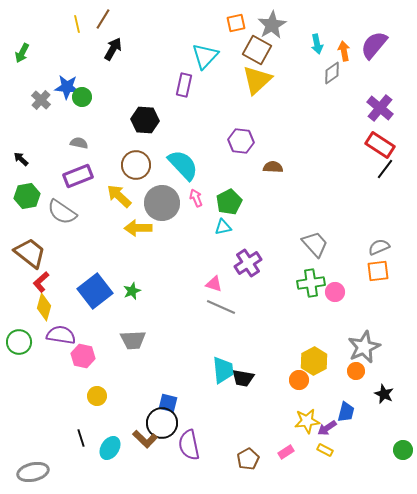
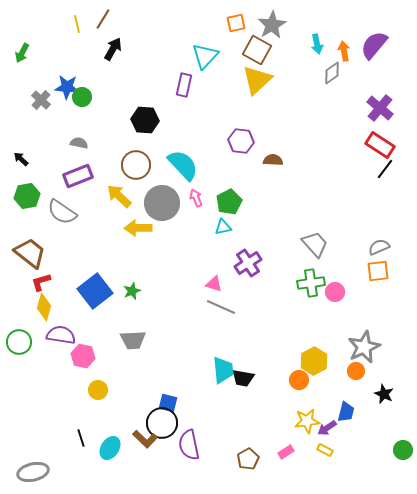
brown semicircle at (273, 167): moved 7 px up
red L-shape at (41, 282): rotated 25 degrees clockwise
yellow circle at (97, 396): moved 1 px right, 6 px up
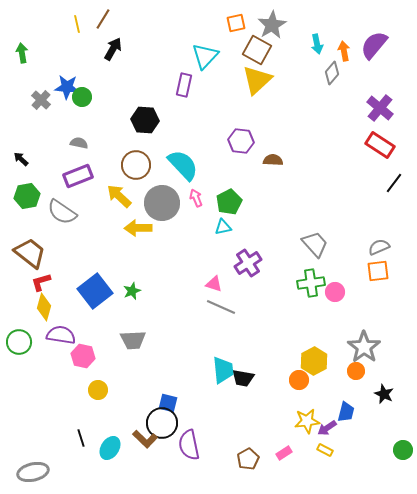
green arrow at (22, 53): rotated 144 degrees clockwise
gray diamond at (332, 73): rotated 15 degrees counterclockwise
black line at (385, 169): moved 9 px right, 14 px down
gray star at (364, 347): rotated 12 degrees counterclockwise
pink rectangle at (286, 452): moved 2 px left, 1 px down
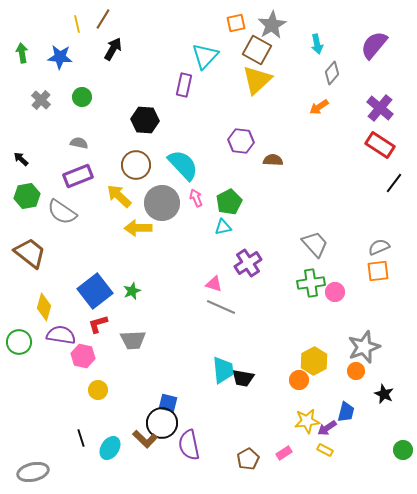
orange arrow at (344, 51): moved 25 px left, 56 px down; rotated 114 degrees counterclockwise
blue star at (67, 87): moved 7 px left, 30 px up
red L-shape at (41, 282): moved 57 px right, 42 px down
gray star at (364, 347): rotated 16 degrees clockwise
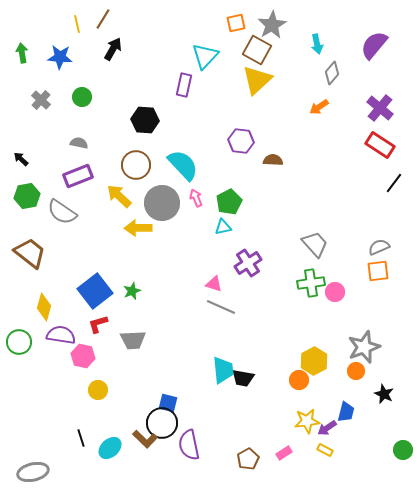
cyan ellipse at (110, 448): rotated 15 degrees clockwise
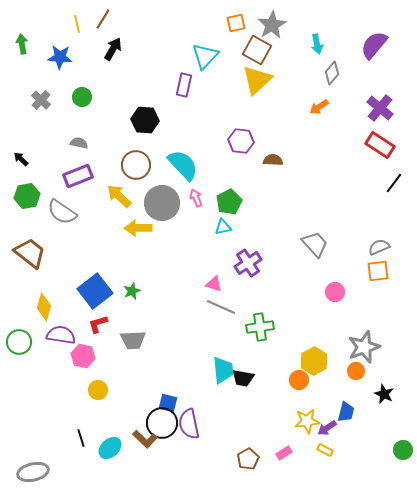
green arrow at (22, 53): moved 9 px up
green cross at (311, 283): moved 51 px left, 44 px down
purple semicircle at (189, 445): moved 21 px up
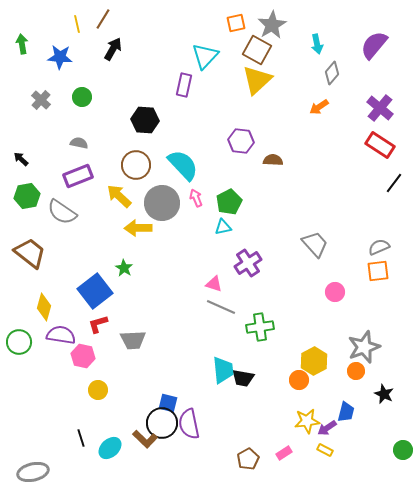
green star at (132, 291): moved 8 px left, 23 px up; rotated 18 degrees counterclockwise
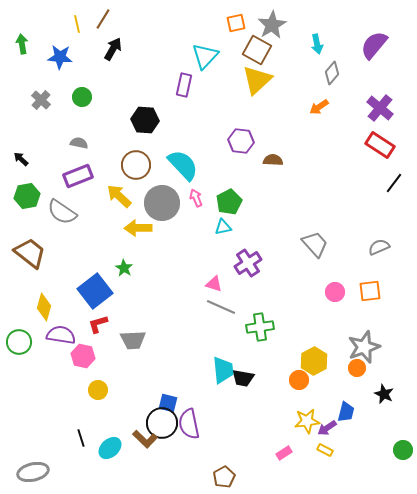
orange square at (378, 271): moved 8 px left, 20 px down
orange circle at (356, 371): moved 1 px right, 3 px up
brown pentagon at (248, 459): moved 24 px left, 18 px down
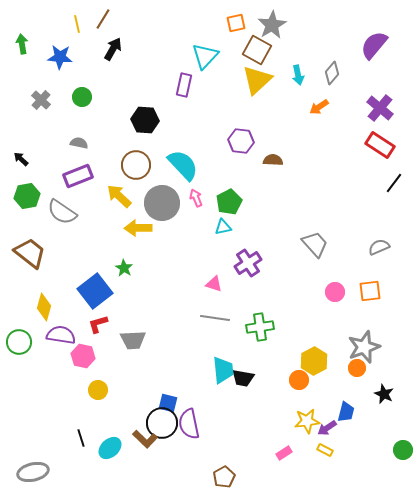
cyan arrow at (317, 44): moved 19 px left, 31 px down
gray line at (221, 307): moved 6 px left, 11 px down; rotated 16 degrees counterclockwise
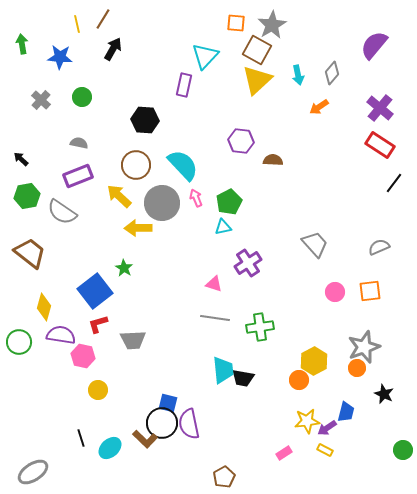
orange square at (236, 23): rotated 18 degrees clockwise
gray ellipse at (33, 472): rotated 20 degrees counterclockwise
